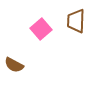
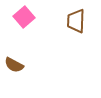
pink square: moved 17 px left, 12 px up
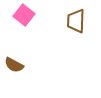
pink square: moved 2 px up; rotated 10 degrees counterclockwise
